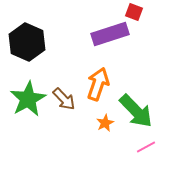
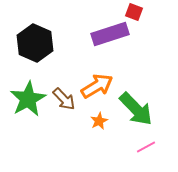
black hexagon: moved 8 px right, 1 px down
orange arrow: moved 1 px left, 2 px down; rotated 40 degrees clockwise
green arrow: moved 2 px up
orange star: moved 6 px left, 2 px up
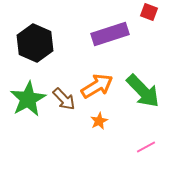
red square: moved 15 px right
green arrow: moved 7 px right, 18 px up
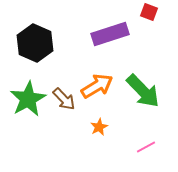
orange star: moved 6 px down
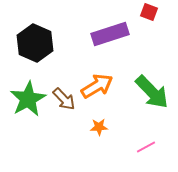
green arrow: moved 9 px right, 1 px down
orange star: rotated 24 degrees clockwise
